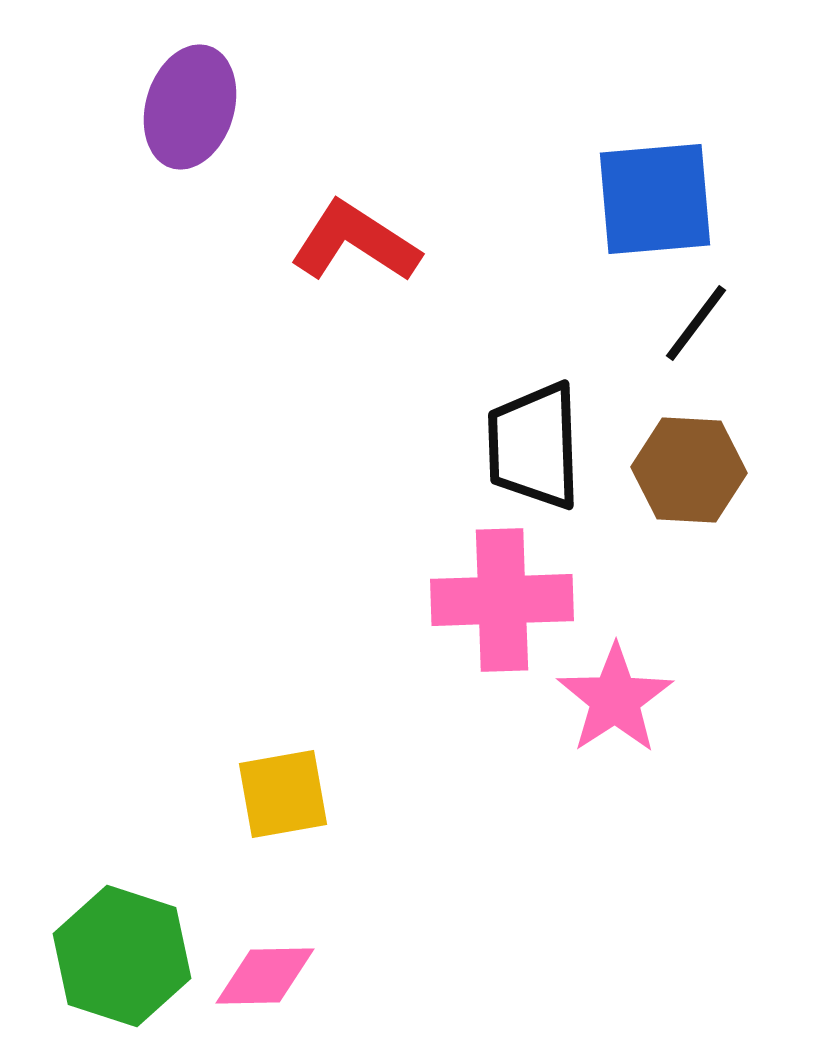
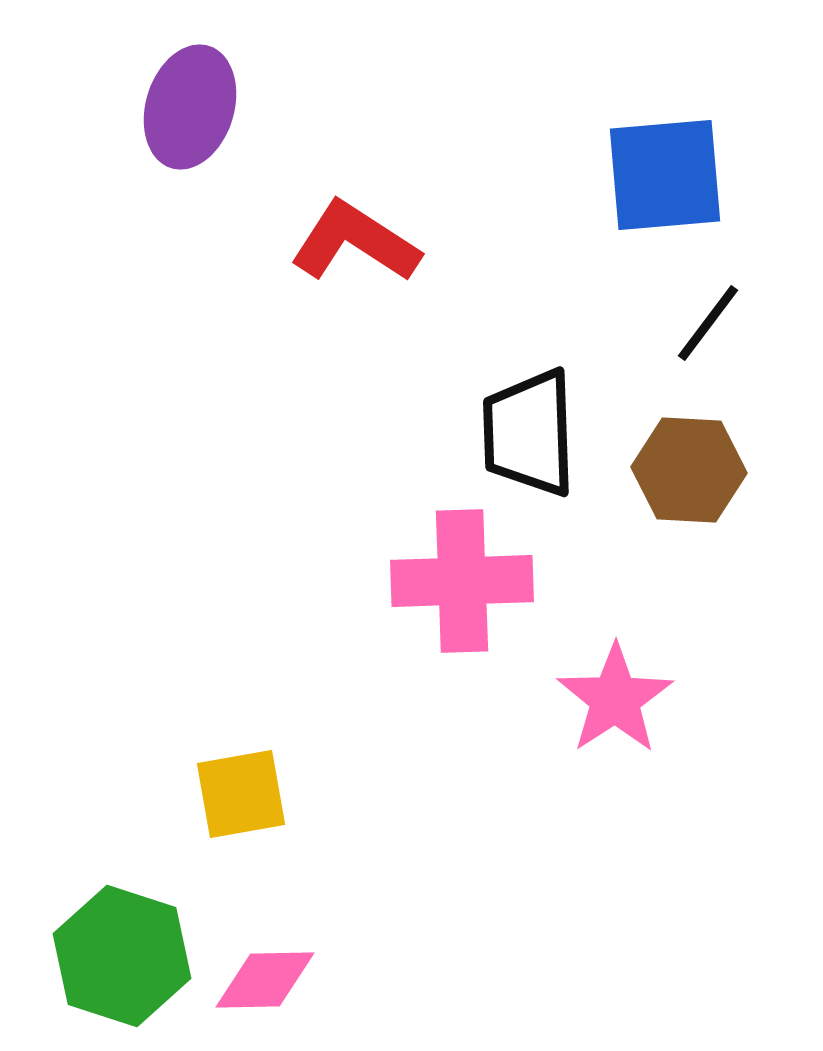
blue square: moved 10 px right, 24 px up
black line: moved 12 px right
black trapezoid: moved 5 px left, 13 px up
pink cross: moved 40 px left, 19 px up
yellow square: moved 42 px left
pink diamond: moved 4 px down
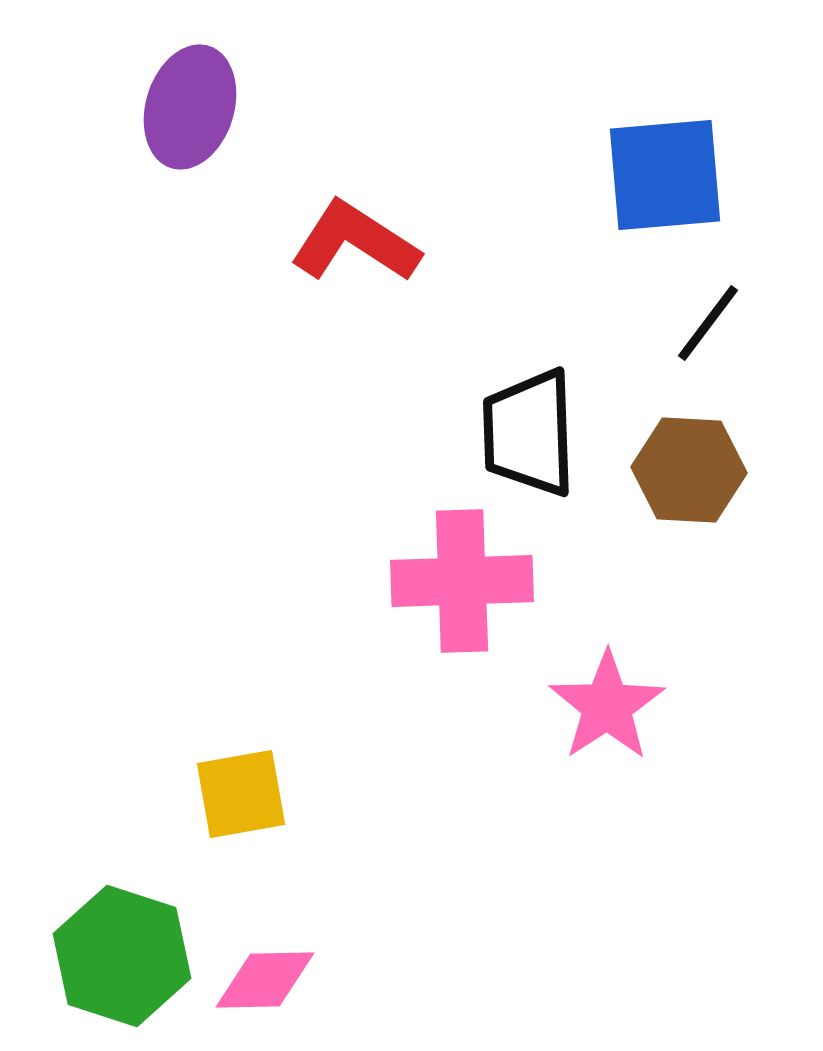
pink star: moved 8 px left, 7 px down
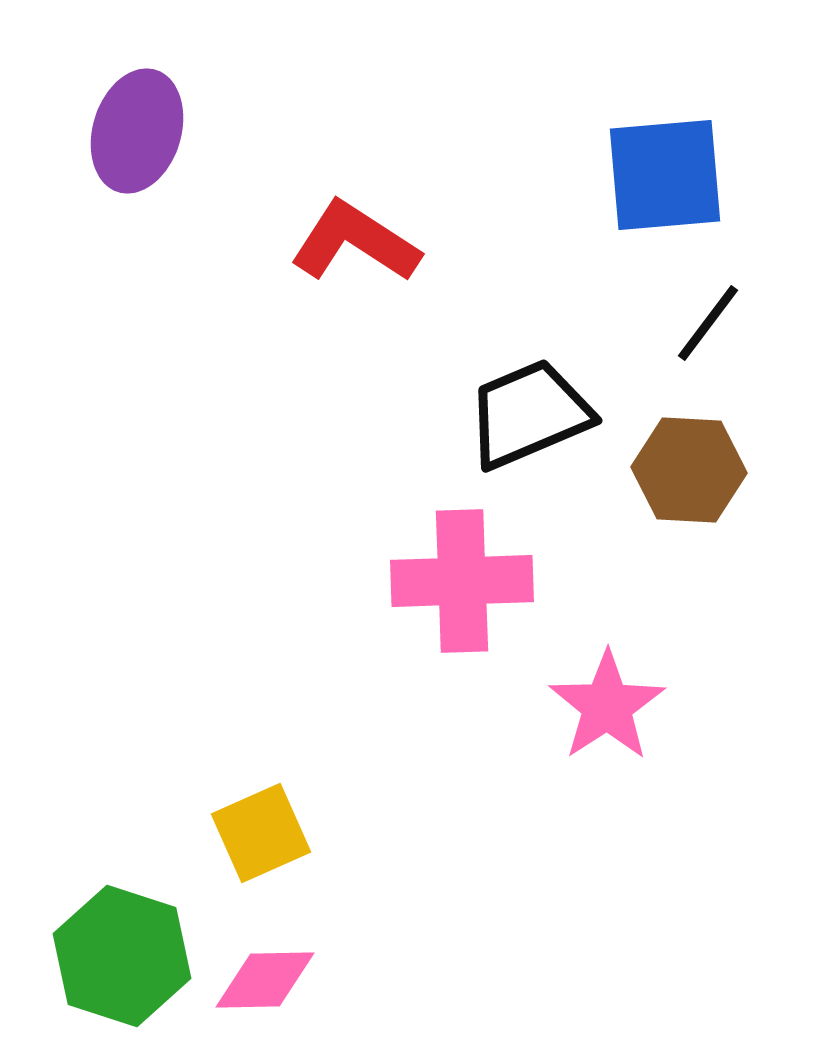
purple ellipse: moved 53 px left, 24 px down
black trapezoid: moved 19 px up; rotated 69 degrees clockwise
yellow square: moved 20 px right, 39 px down; rotated 14 degrees counterclockwise
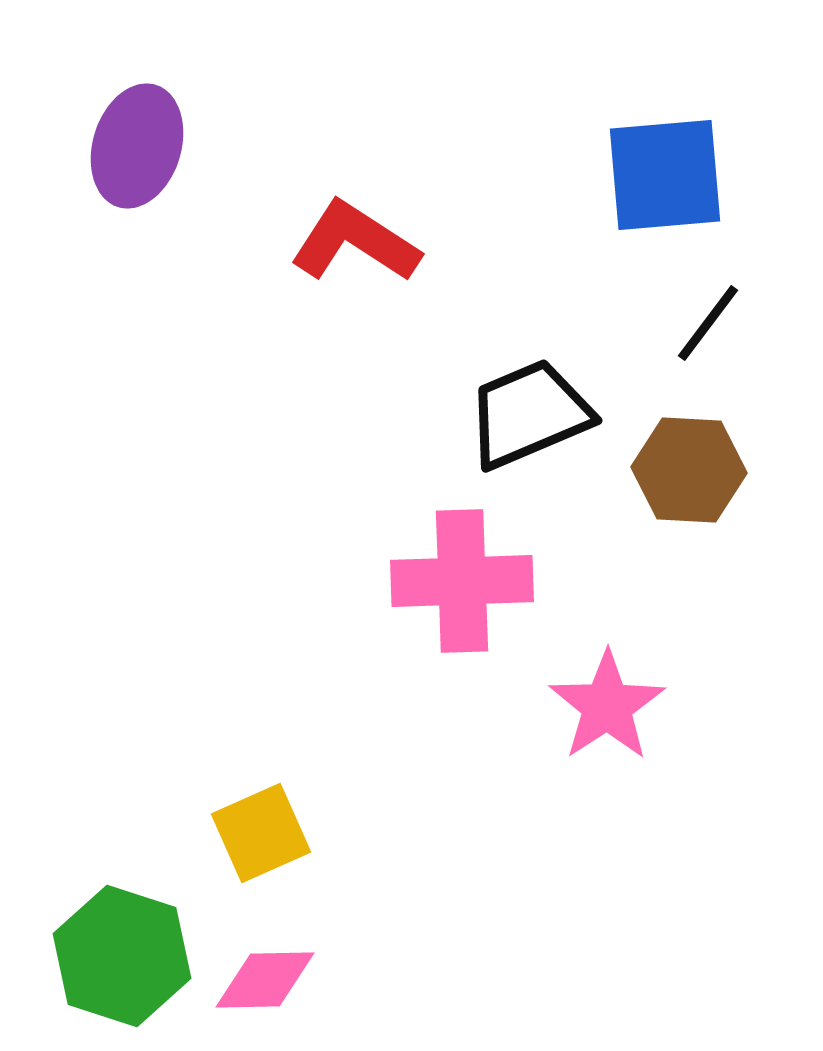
purple ellipse: moved 15 px down
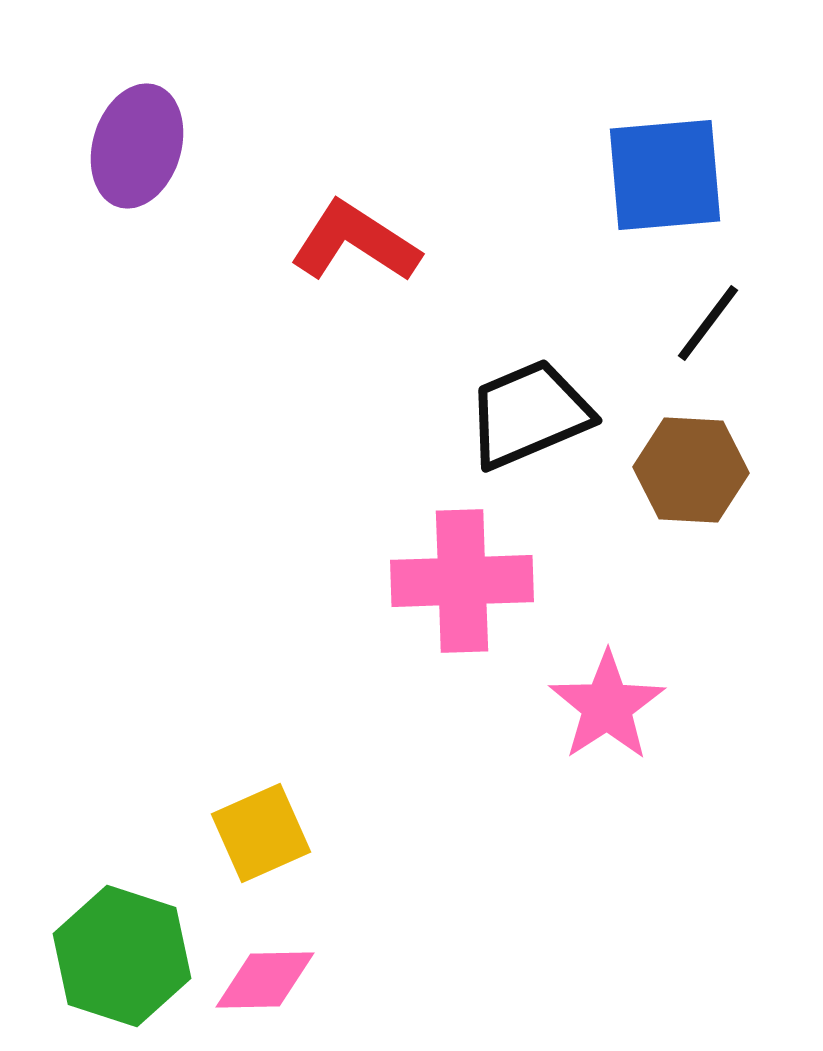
brown hexagon: moved 2 px right
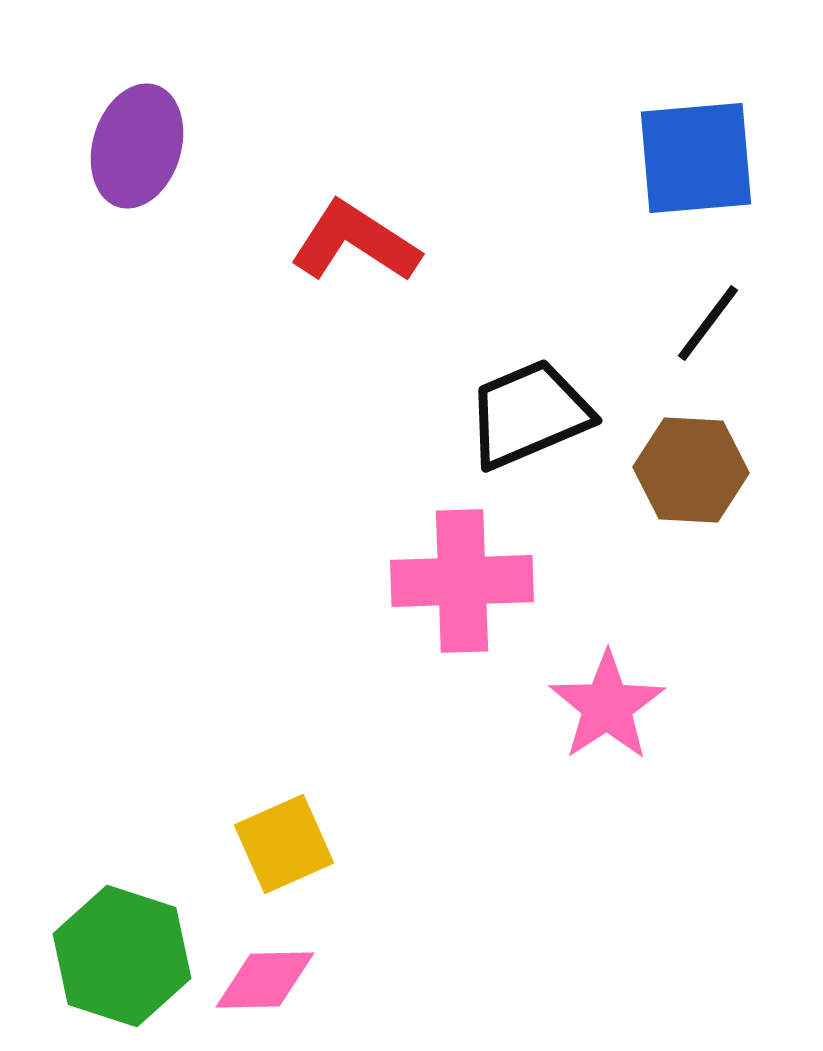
blue square: moved 31 px right, 17 px up
yellow square: moved 23 px right, 11 px down
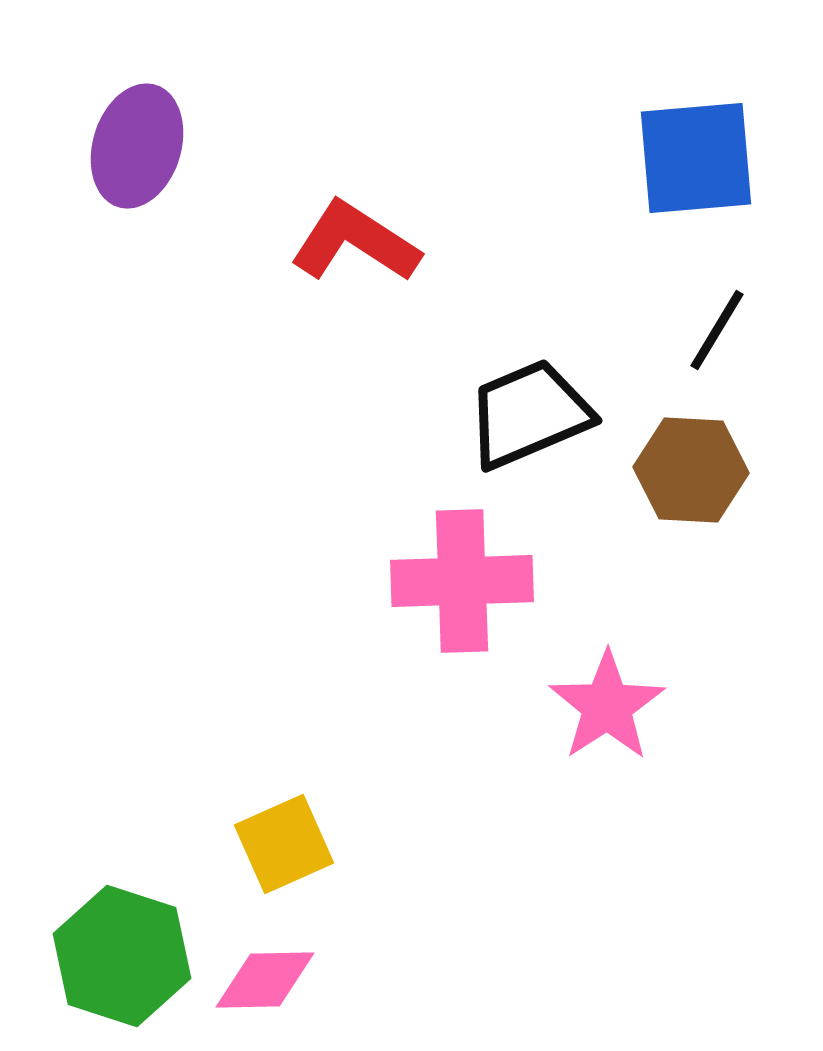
black line: moved 9 px right, 7 px down; rotated 6 degrees counterclockwise
